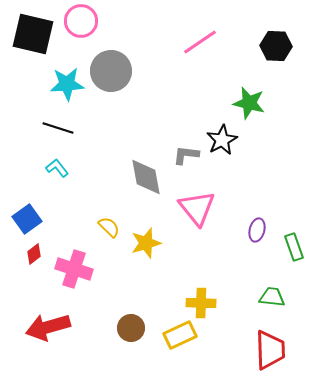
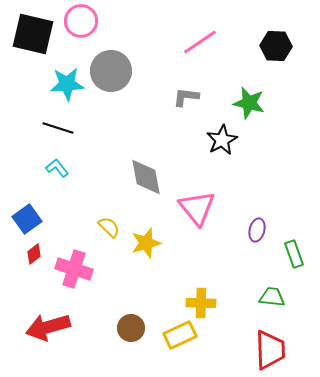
gray L-shape: moved 58 px up
green rectangle: moved 7 px down
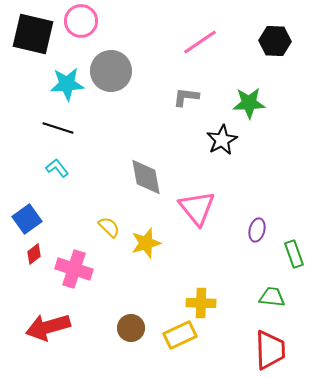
black hexagon: moved 1 px left, 5 px up
green star: rotated 16 degrees counterclockwise
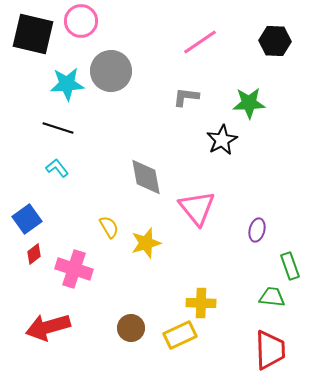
yellow semicircle: rotated 15 degrees clockwise
green rectangle: moved 4 px left, 12 px down
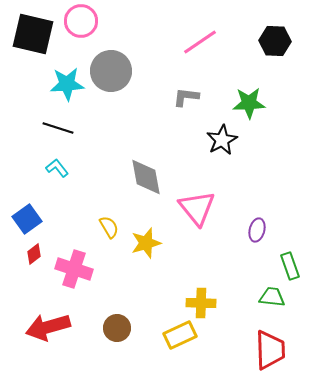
brown circle: moved 14 px left
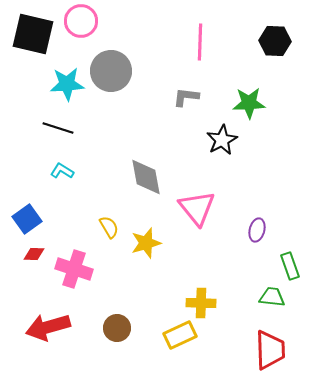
pink line: rotated 54 degrees counterclockwise
cyan L-shape: moved 5 px right, 3 px down; rotated 20 degrees counterclockwise
red diamond: rotated 40 degrees clockwise
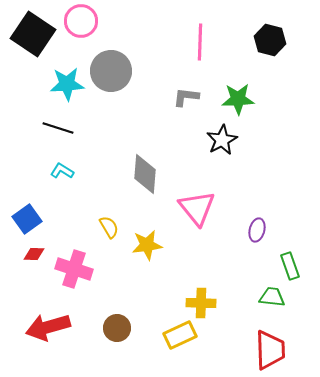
black square: rotated 21 degrees clockwise
black hexagon: moved 5 px left, 1 px up; rotated 12 degrees clockwise
green star: moved 11 px left, 4 px up
gray diamond: moved 1 px left, 3 px up; rotated 15 degrees clockwise
yellow star: moved 1 px right, 2 px down; rotated 8 degrees clockwise
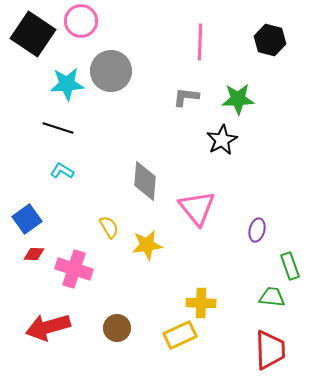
gray diamond: moved 7 px down
